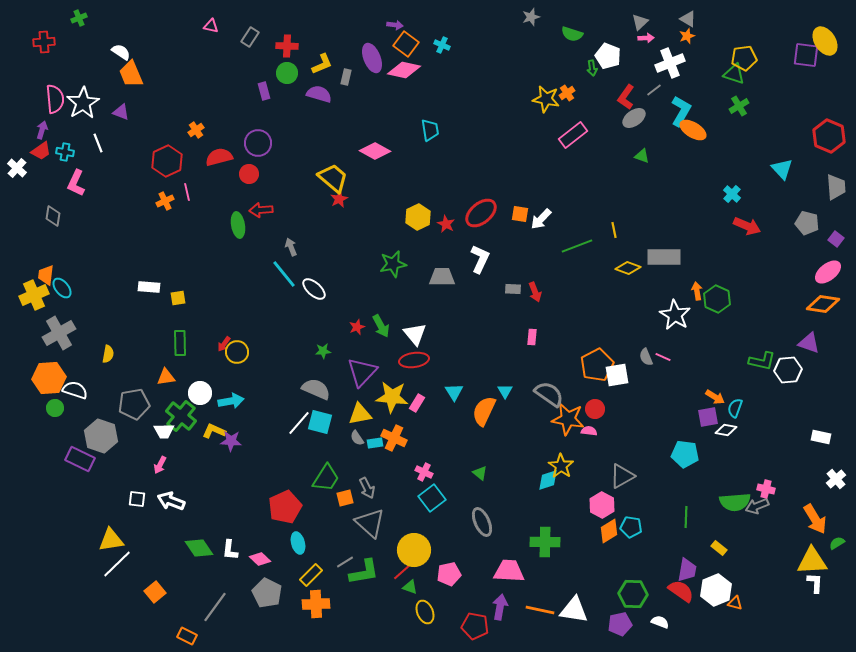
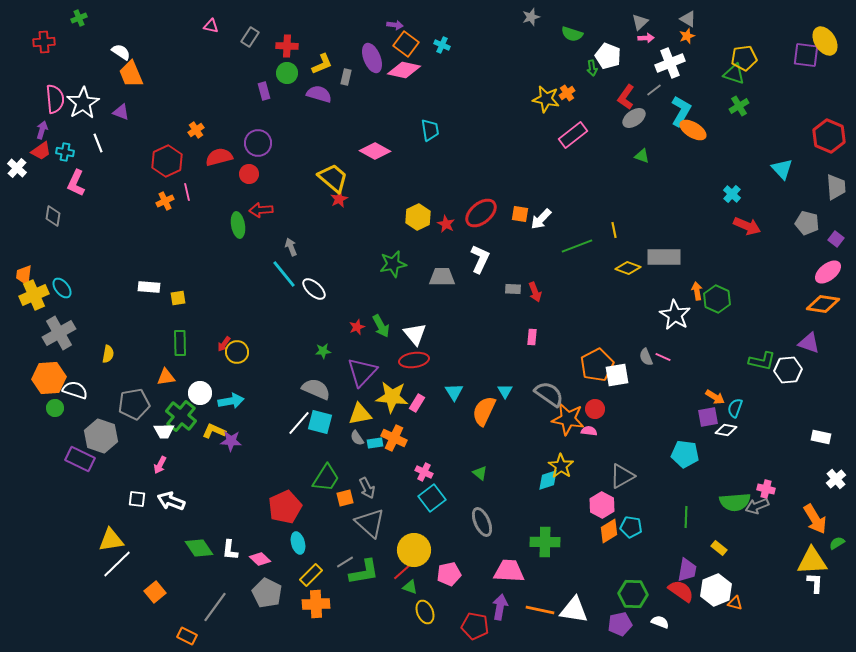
orange trapezoid at (46, 275): moved 22 px left
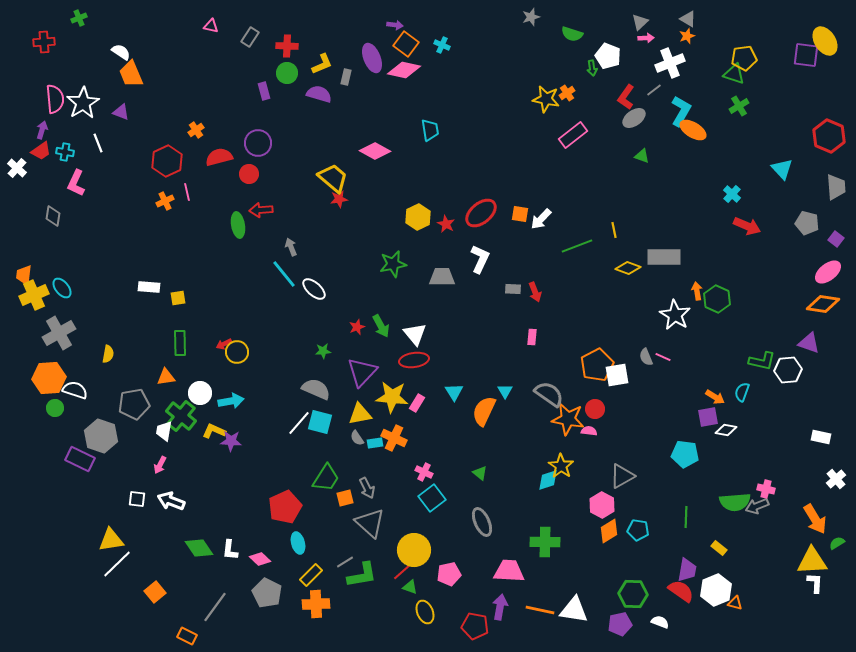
red star at (339, 199): rotated 18 degrees clockwise
red arrow at (224, 344): rotated 28 degrees clockwise
cyan semicircle at (735, 408): moved 7 px right, 16 px up
white trapezoid at (164, 431): rotated 100 degrees clockwise
cyan pentagon at (631, 527): moved 7 px right, 3 px down
green L-shape at (364, 572): moved 2 px left, 3 px down
